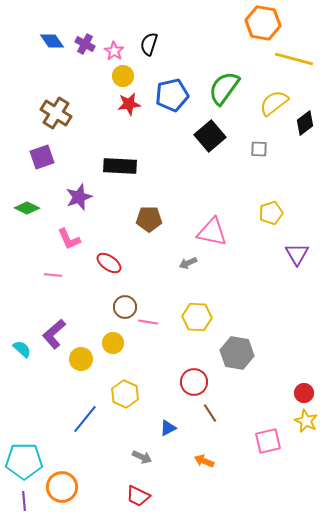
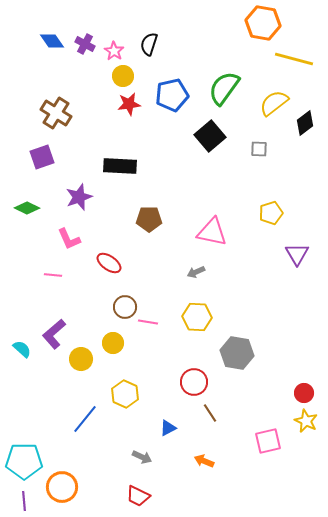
gray arrow at (188, 263): moved 8 px right, 9 px down
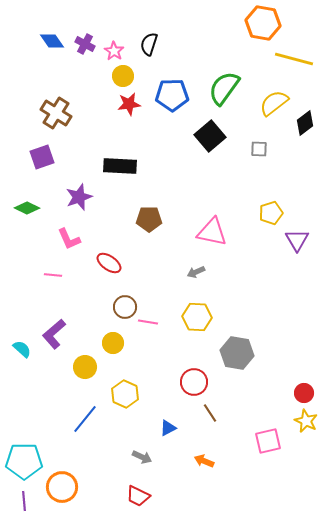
blue pentagon at (172, 95): rotated 12 degrees clockwise
purple triangle at (297, 254): moved 14 px up
yellow circle at (81, 359): moved 4 px right, 8 px down
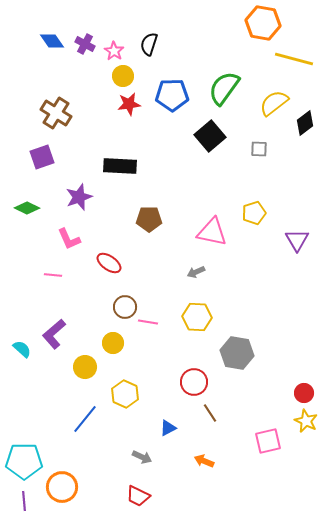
yellow pentagon at (271, 213): moved 17 px left
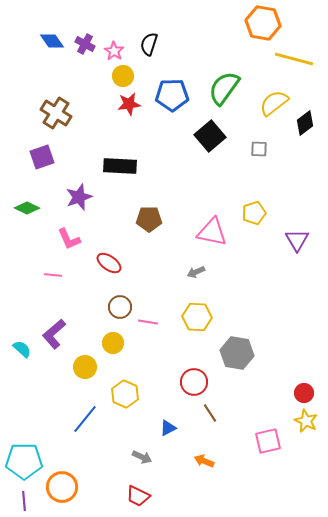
brown circle at (125, 307): moved 5 px left
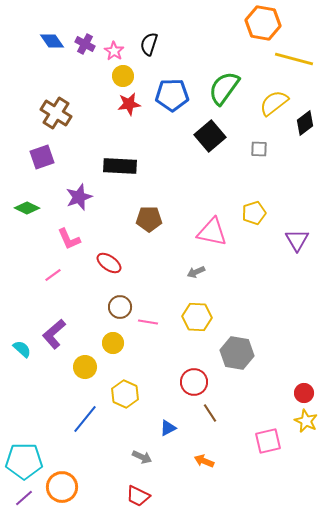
pink line at (53, 275): rotated 42 degrees counterclockwise
purple line at (24, 501): moved 3 px up; rotated 54 degrees clockwise
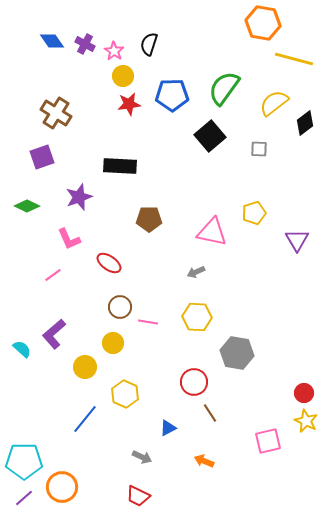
green diamond at (27, 208): moved 2 px up
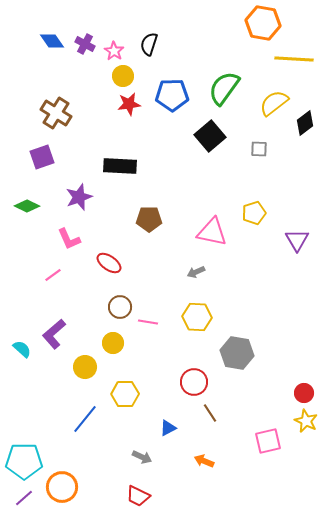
yellow line at (294, 59): rotated 12 degrees counterclockwise
yellow hexagon at (125, 394): rotated 24 degrees counterclockwise
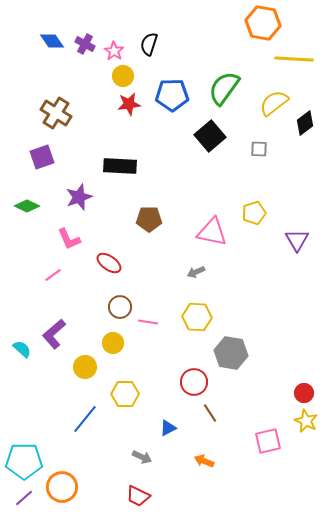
gray hexagon at (237, 353): moved 6 px left
